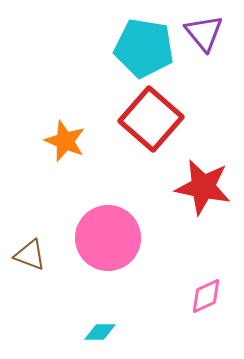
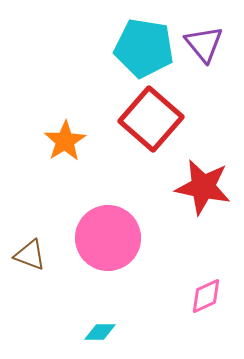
purple triangle: moved 11 px down
orange star: rotated 18 degrees clockwise
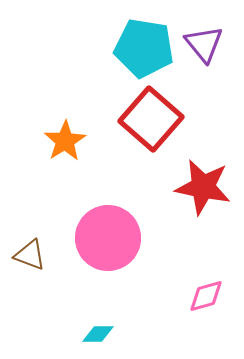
pink diamond: rotated 9 degrees clockwise
cyan diamond: moved 2 px left, 2 px down
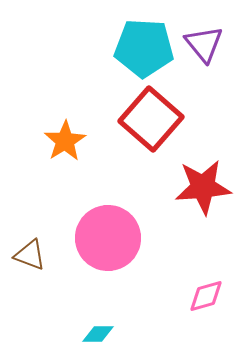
cyan pentagon: rotated 6 degrees counterclockwise
red star: rotated 16 degrees counterclockwise
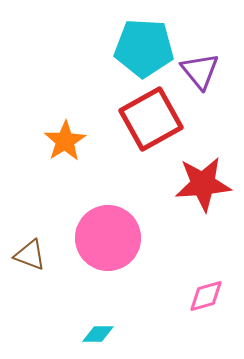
purple triangle: moved 4 px left, 27 px down
red square: rotated 20 degrees clockwise
red star: moved 3 px up
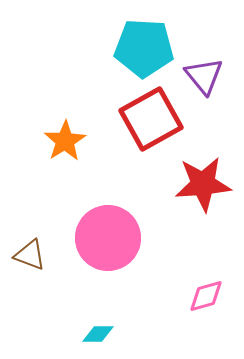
purple triangle: moved 4 px right, 5 px down
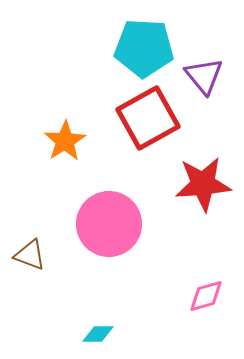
red square: moved 3 px left, 1 px up
pink circle: moved 1 px right, 14 px up
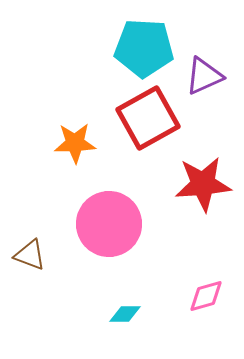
purple triangle: rotated 45 degrees clockwise
orange star: moved 10 px right, 2 px down; rotated 30 degrees clockwise
cyan diamond: moved 27 px right, 20 px up
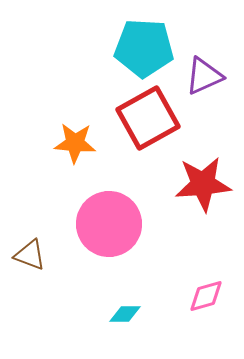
orange star: rotated 6 degrees clockwise
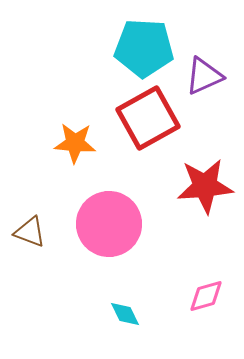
red star: moved 2 px right, 2 px down
brown triangle: moved 23 px up
cyan diamond: rotated 64 degrees clockwise
